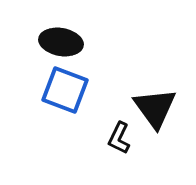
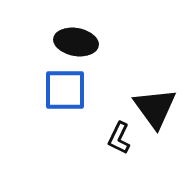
black ellipse: moved 15 px right
blue square: rotated 21 degrees counterclockwise
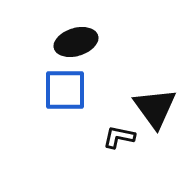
black ellipse: rotated 27 degrees counterclockwise
black L-shape: moved 1 px up; rotated 76 degrees clockwise
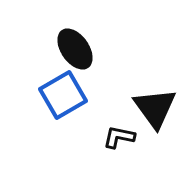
black ellipse: moved 1 px left, 7 px down; rotated 72 degrees clockwise
blue square: moved 2 px left, 5 px down; rotated 30 degrees counterclockwise
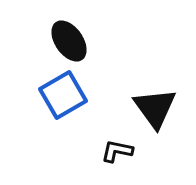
black ellipse: moved 6 px left, 8 px up
black L-shape: moved 2 px left, 14 px down
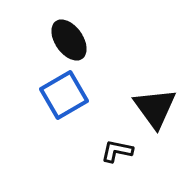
black ellipse: moved 1 px up
blue square: moved 1 px right
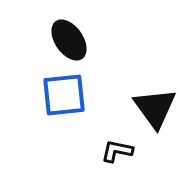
blue square: rotated 24 degrees clockwise
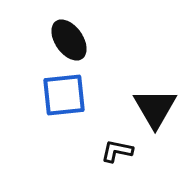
black triangle: rotated 6 degrees clockwise
